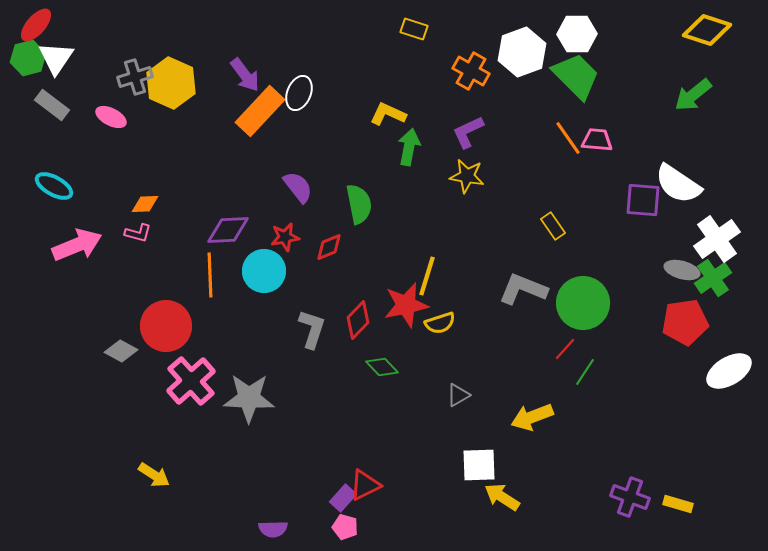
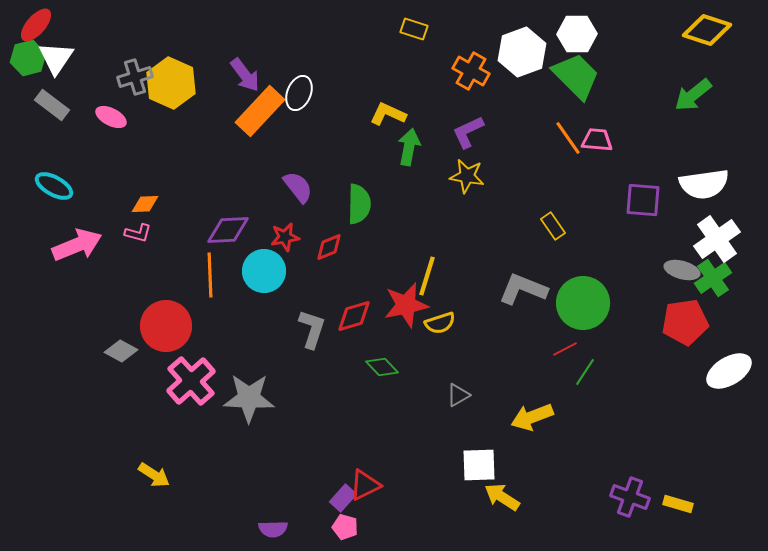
white semicircle at (678, 184): moved 26 px right; rotated 42 degrees counterclockwise
green semicircle at (359, 204): rotated 12 degrees clockwise
red diamond at (358, 320): moved 4 px left, 4 px up; rotated 30 degrees clockwise
red line at (565, 349): rotated 20 degrees clockwise
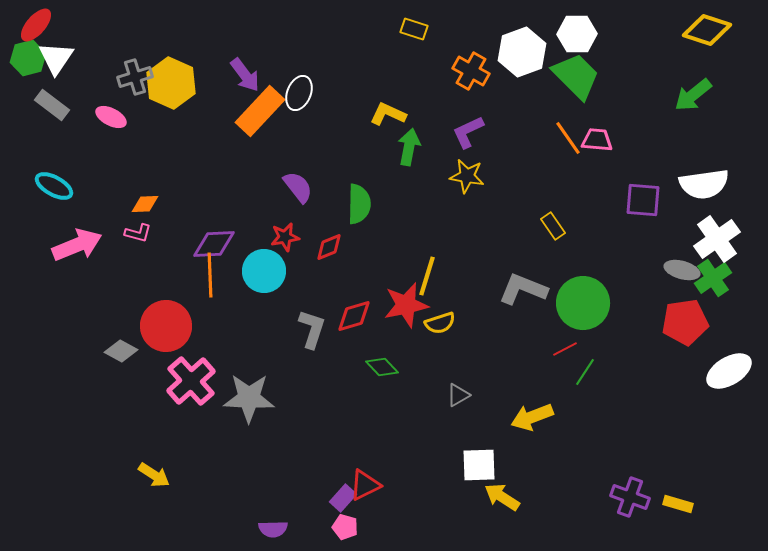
purple diamond at (228, 230): moved 14 px left, 14 px down
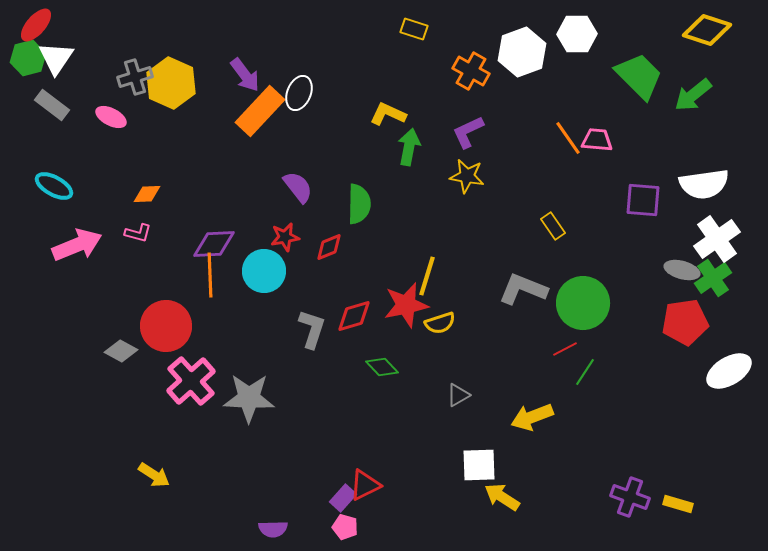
green trapezoid at (576, 76): moved 63 px right
orange diamond at (145, 204): moved 2 px right, 10 px up
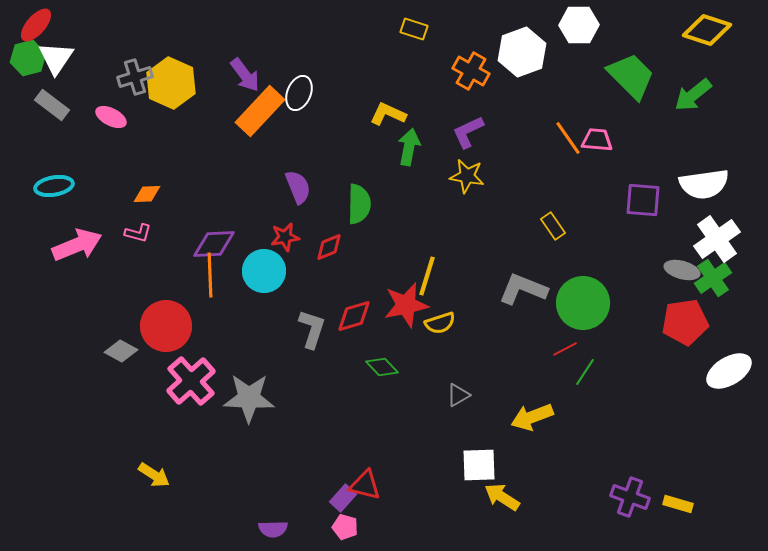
white hexagon at (577, 34): moved 2 px right, 9 px up
green trapezoid at (639, 76): moved 8 px left
cyan ellipse at (54, 186): rotated 39 degrees counterclockwise
purple semicircle at (298, 187): rotated 16 degrees clockwise
red triangle at (365, 485): rotated 40 degrees clockwise
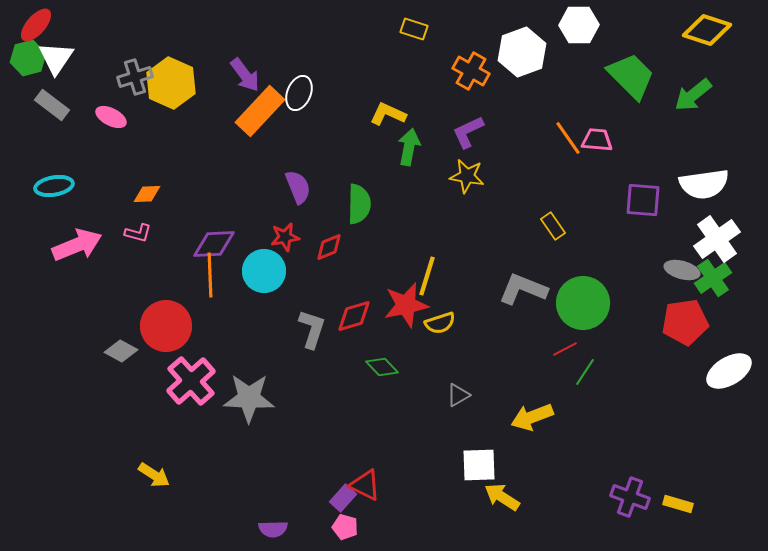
red triangle at (365, 485): rotated 12 degrees clockwise
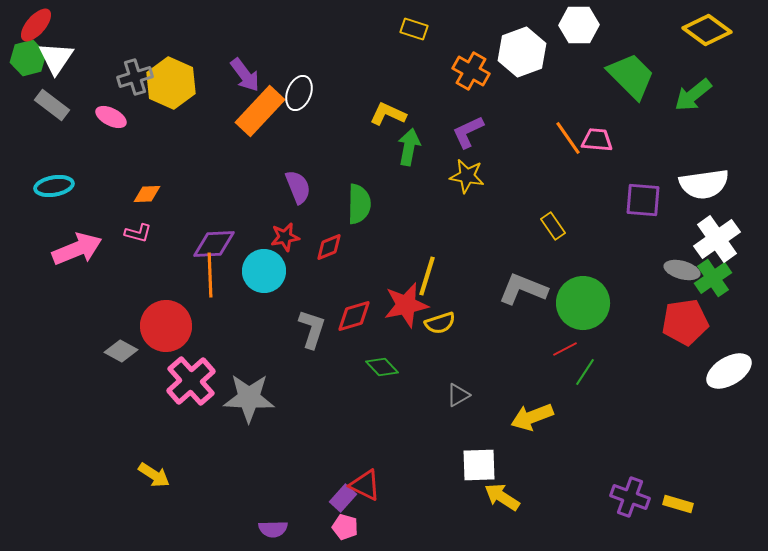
yellow diamond at (707, 30): rotated 18 degrees clockwise
pink arrow at (77, 245): moved 4 px down
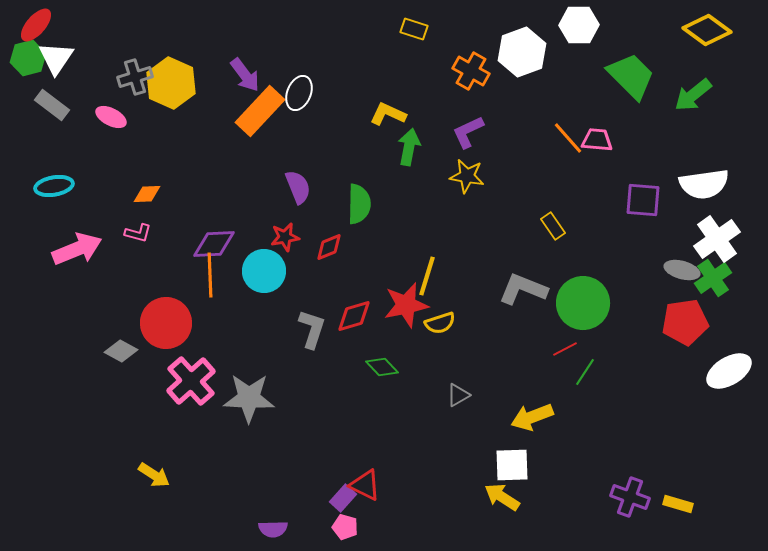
orange line at (568, 138): rotated 6 degrees counterclockwise
red circle at (166, 326): moved 3 px up
white square at (479, 465): moved 33 px right
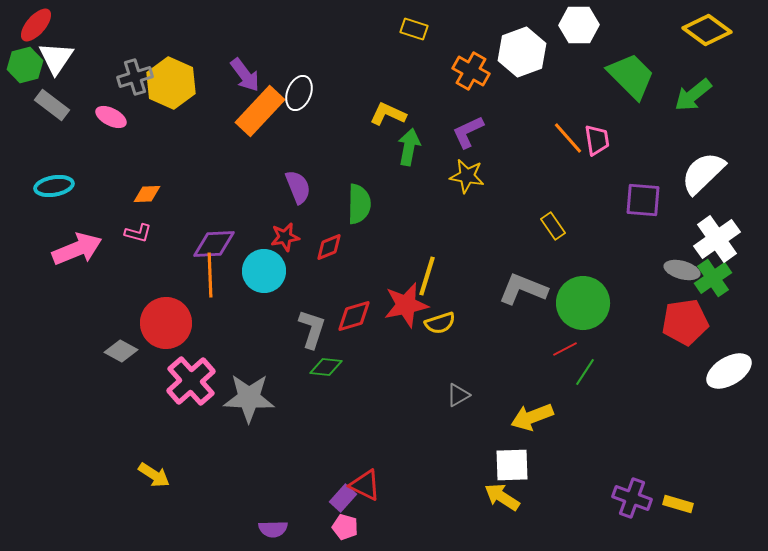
green hexagon at (28, 58): moved 3 px left, 7 px down
pink trapezoid at (597, 140): rotated 76 degrees clockwise
white semicircle at (704, 184): moved 1 px left, 11 px up; rotated 144 degrees clockwise
green diamond at (382, 367): moved 56 px left; rotated 40 degrees counterclockwise
purple cross at (630, 497): moved 2 px right, 1 px down
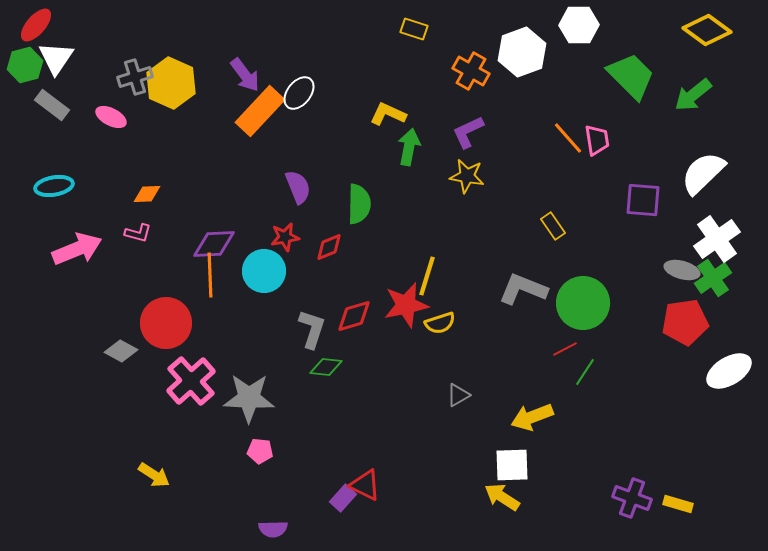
white ellipse at (299, 93): rotated 16 degrees clockwise
pink pentagon at (345, 527): moved 85 px left, 76 px up; rotated 10 degrees counterclockwise
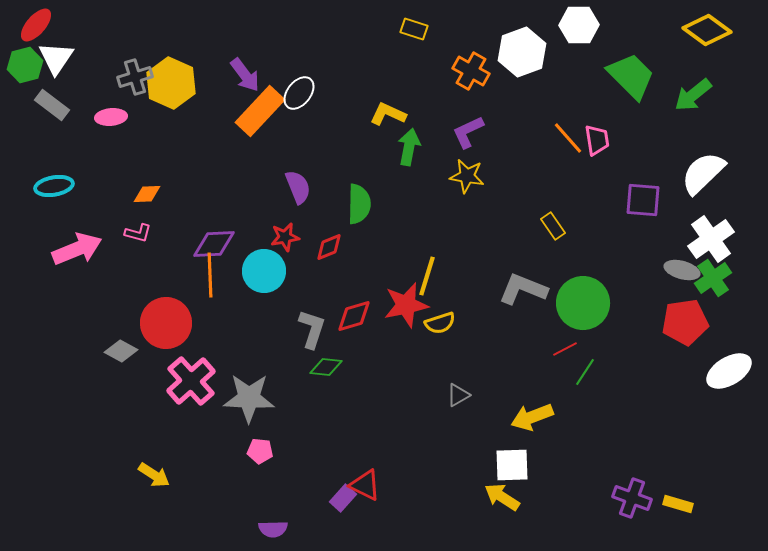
pink ellipse at (111, 117): rotated 32 degrees counterclockwise
white cross at (717, 239): moved 6 px left
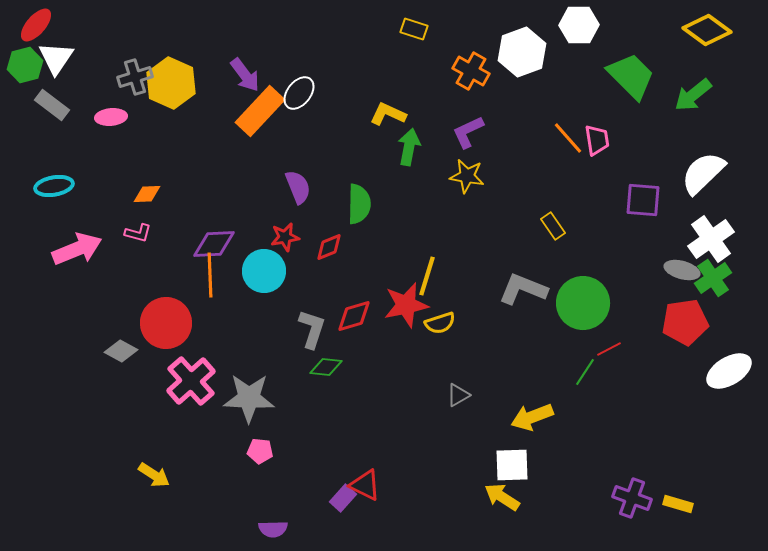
red line at (565, 349): moved 44 px right
